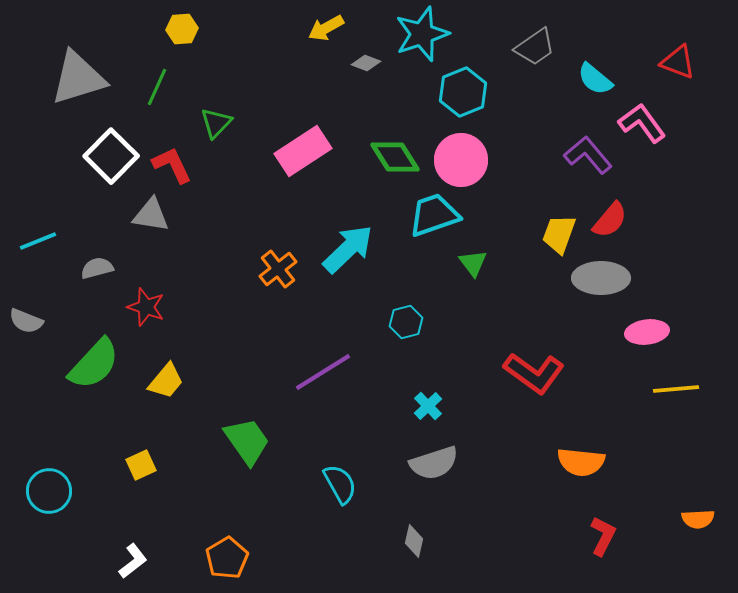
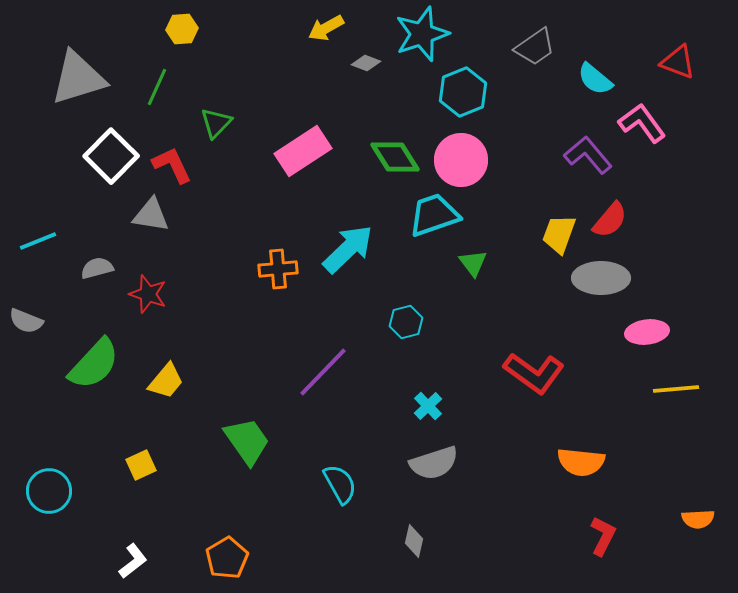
orange cross at (278, 269): rotated 33 degrees clockwise
red star at (146, 307): moved 2 px right, 13 px up
purple line at (323, 372): rotated 14 degrees counterclockwise
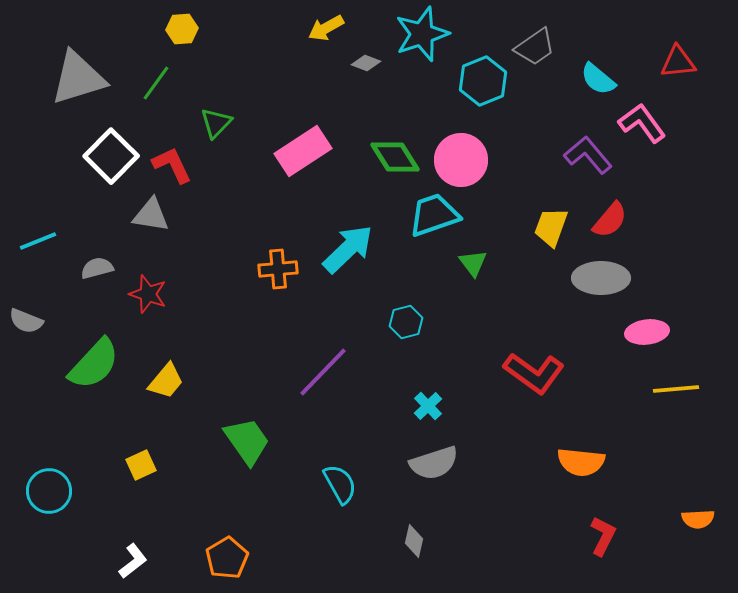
red triangle at (678, 62): rotated 27 degrees counterclockwise
cyan semicircle at (595, 79): moved 3 px right
green line at (157, 87): moved 1 px left, 4 px up; rotated 12 degrees clockwise
cyan hexagon at (463, 92): moved 20 px right, 11 px up
yellow trapezoid at (559, 234): moved 8 px left, 7 px up
